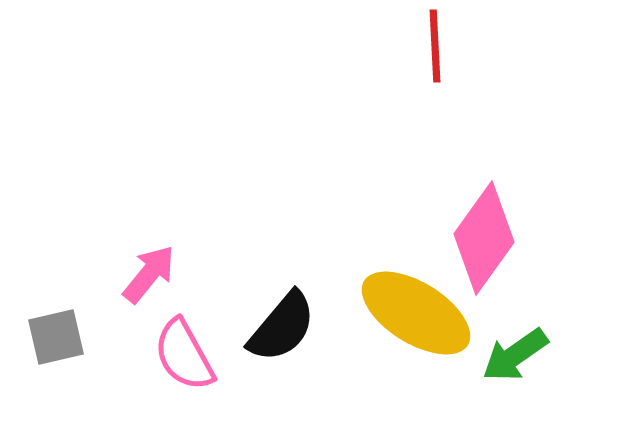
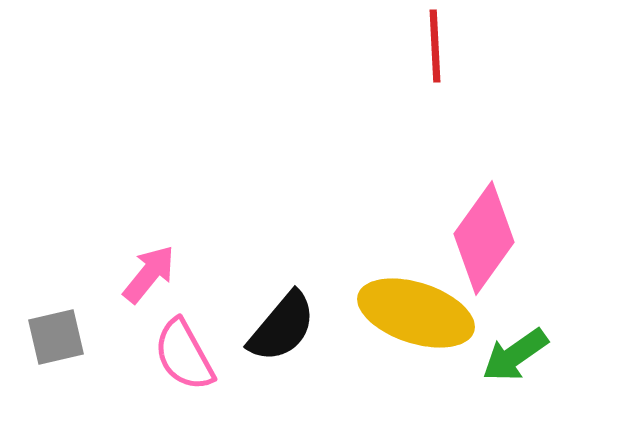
yellow ellipse: rotated 14 degrees counterclockwise
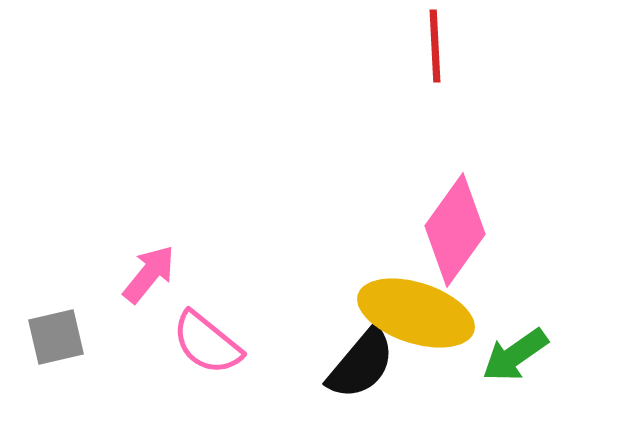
pink diamond: moved 29 px left, 8 px up
black semicircle: moved 79 px right, 37 px down
pink semicircle: moved 23 px right, 12 px up; rotated 22 degrees counterclockwise
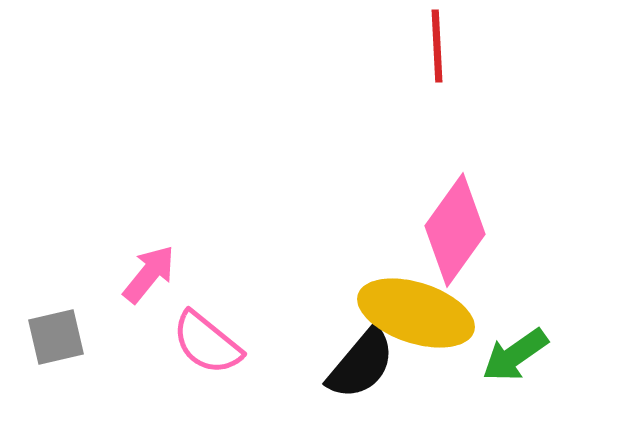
red line: moved 2 px right
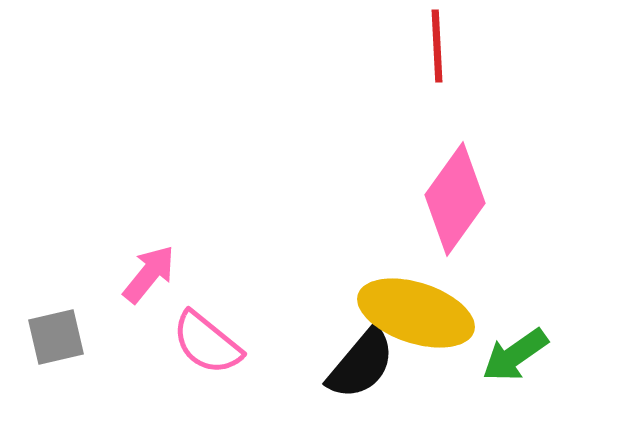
pink diamond: moved 31 px up
